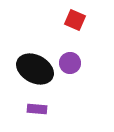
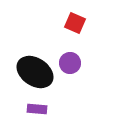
red square: moved 3 px down
black ellipse: moved 3 px down; rotated 6 degrees clockwise
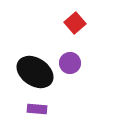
red square: rotated 25 degrees clockwise
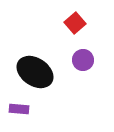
purple circle: moved 13 px right, 3 px up
purple rectangle: moved 18 px left
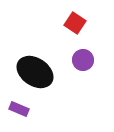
red square: rotated 15 degrees counterclockwise
purple rectangle: rotated 18 degrees clockwise
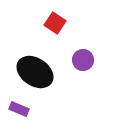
red square: moved 20 px left
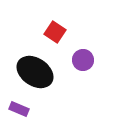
red square: moved 9 px down
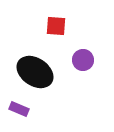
red square: moved 1 px right, 6 px up; rotated 30 degrees counterclockwise
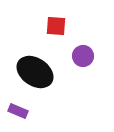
purple circle: moved 4 px up
purple rectangle: moved 1 px left, 2 px down
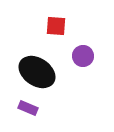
black ellipse: moved 2 px right
purple rectangle: moved 10 px right, 3 px up
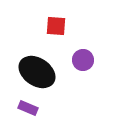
purple circle: moved 4 px down
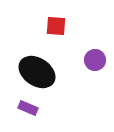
purple circle: moved 12 px right
